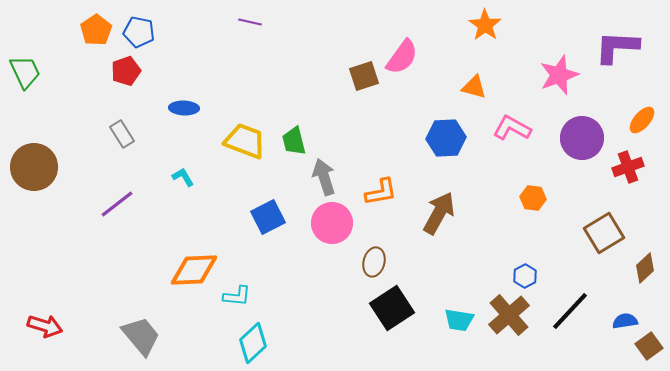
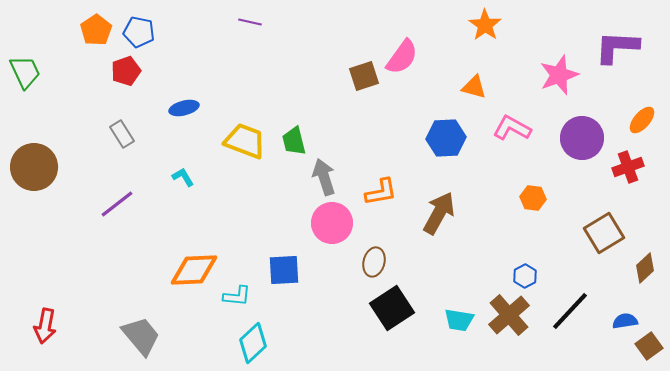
blue ellipse at (184, 108): rotated 16 degrees counterclockwise
blue square at (268, 217): moved 16 px right, 53 px down; rotated 24 degrees clockwise
red arrow at (45, 326): rotated 84 degrees clockwise
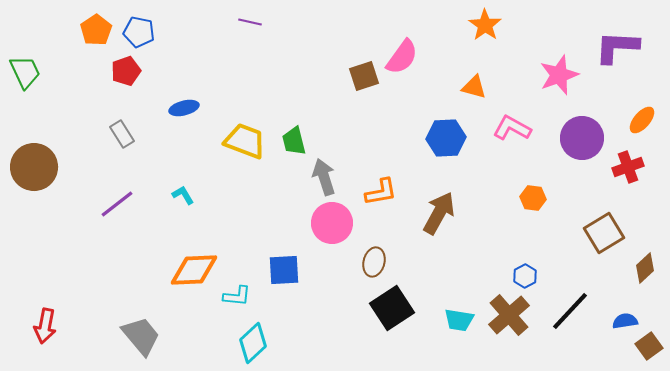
cyan L-shape at (183, 177): moved 18 px down
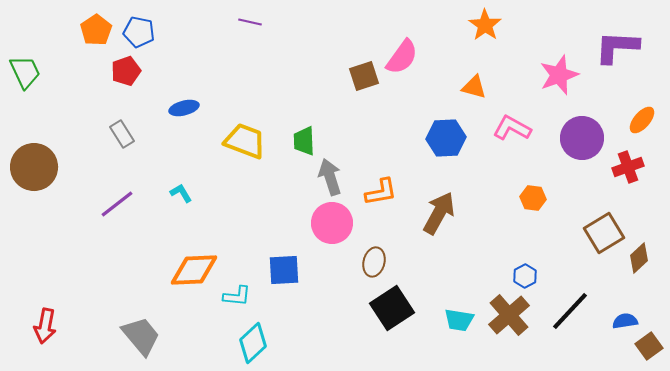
green trapezoid at (294, 141): moved 10 px right; rotated 12 degrees clockwise
gray arrow at (324, 177): moved 6 px right
cyan L-shape at (183, 195): moved 2 px left, 2 px up
brown diamond at (645, 268): moved 6 px left, 10 px up
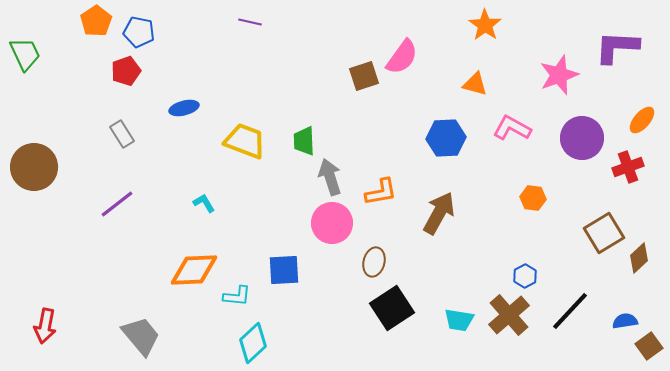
orange pentagon at (96, 30): moved 9 px up
green trapezoid at (25, 72): moved 18 px up
orange triangle at (474, 87): moved 1 px right, 3 px up
cyan L-shape at (181, 193): moved 23 px right, 10 px down
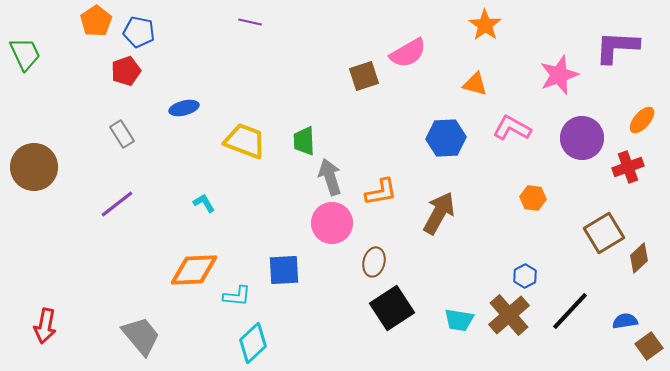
pink semicircle at (402, 57): moved 6 px right, 4 px up; rotated 24 degrees clockwise
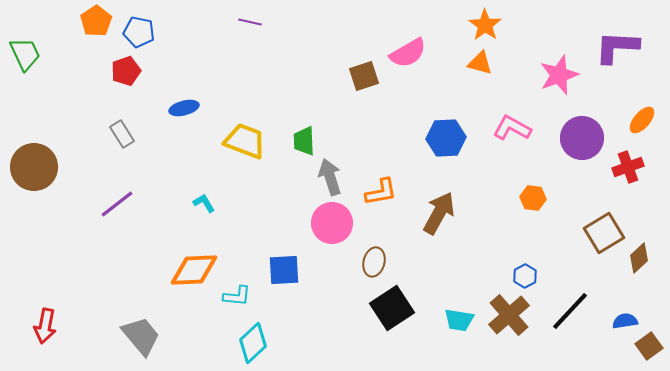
orange triangle at (475, 84): moved 5 px right, 21 px up
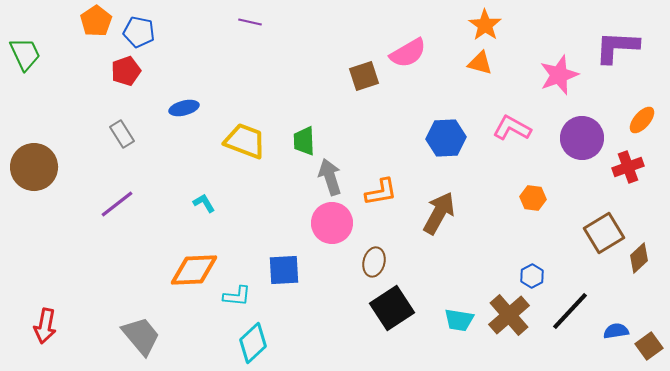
blue hexagon at (525, 276): moved 7 px right
blue semicircle at (625, 321): moved 9 px left, 10 px down
